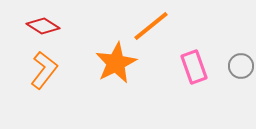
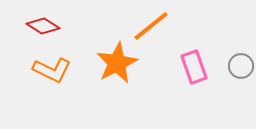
orange star: moved 1 px right
orange L-shape: moved 8 px right; rotated 78 degrees clockwise
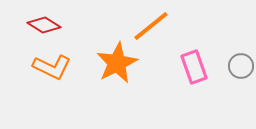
red diamond: moved 1 px right, 1 px up
orange L-shape: moved 3 px up
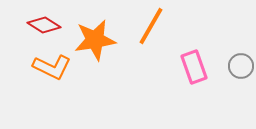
orange line: rotated 21 degrees counterclockwise
orange star: moved 22 px left, 23 px up; rotated 18 degrees clockwise
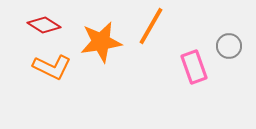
orange star: moved 6 px right, 2 px down
gray circle: moved 12 px left, 20 px up
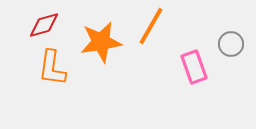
red diamond: rotated 48 degrees counterclockwise
gray circle: moved 2 px right, 2 px up
orange L-shape: moved 1 px down; rotated 72 degrees clockwise
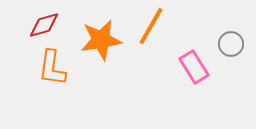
orange star: moved 2 px up
pink rectangle: rotated 12 degrees counterclockwise
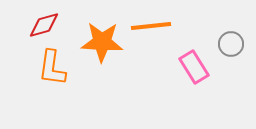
orange line: rotated 54 degrees clockwise
orange star: moved 1 px right, 2 px down; rotated 12 degrees clockwise
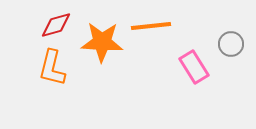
red diamond: moved 12 px right
orange L-shape: rotated 6 degrees clockwise
